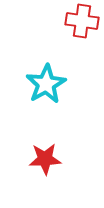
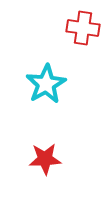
red cross: moved 1 px right, 7 px down
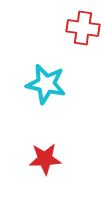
cyan star: rotated 30 degrees counterclockwise
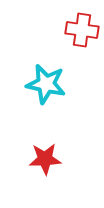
red cross: moved 1 px left, 2 px down
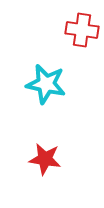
red star: rotated 12 degrees clockwise
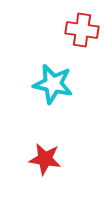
cyan star: moved 7 px right
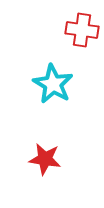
cyan star: rotated 18 degrees clockwise
